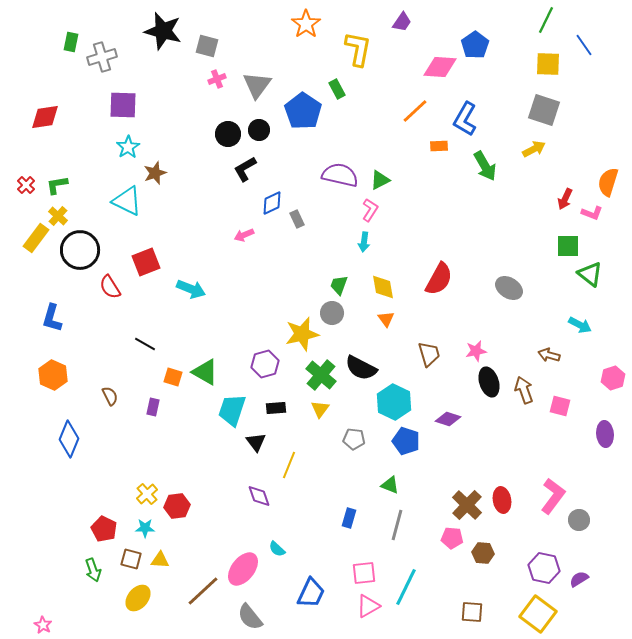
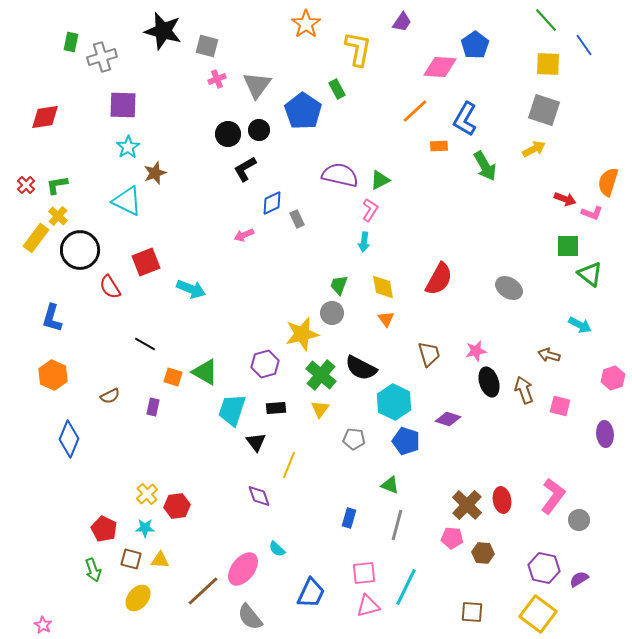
green line at (546, 20): rotated 68 degrees counterclockwise
red arrow at (565, 199): rotated 95 degrees counterclockwise
brown semicircle at (110, 396): rotated 90 degrees clockwise
pink triangle at (368, 606): rotated 15 degrees clockwise
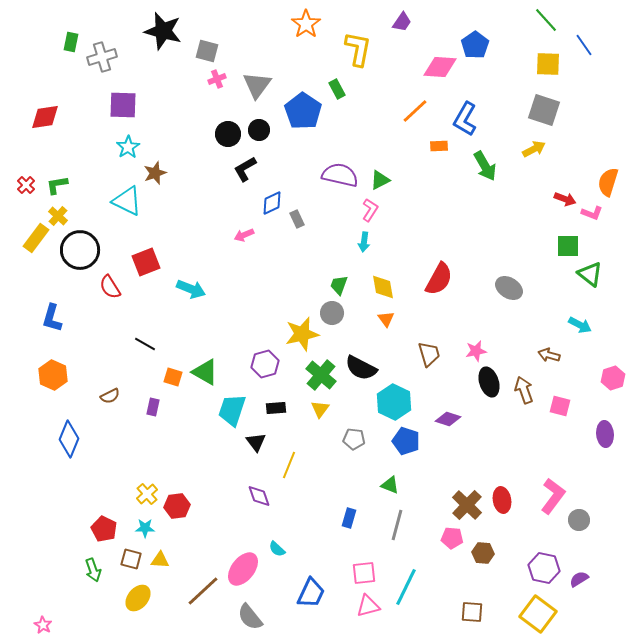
gray square at (207, 46): moved 5 px down
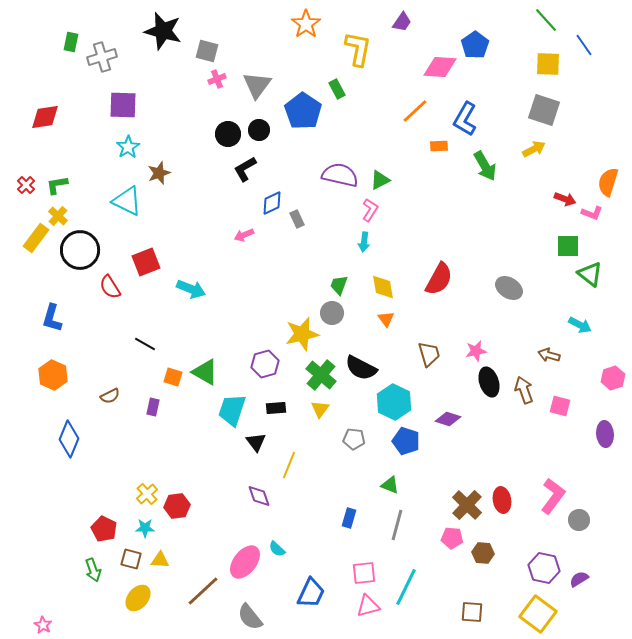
brown star at (155, 173): moved 4 px right
pink ellipse at (243, 569): moved 2 px right, 7 px up
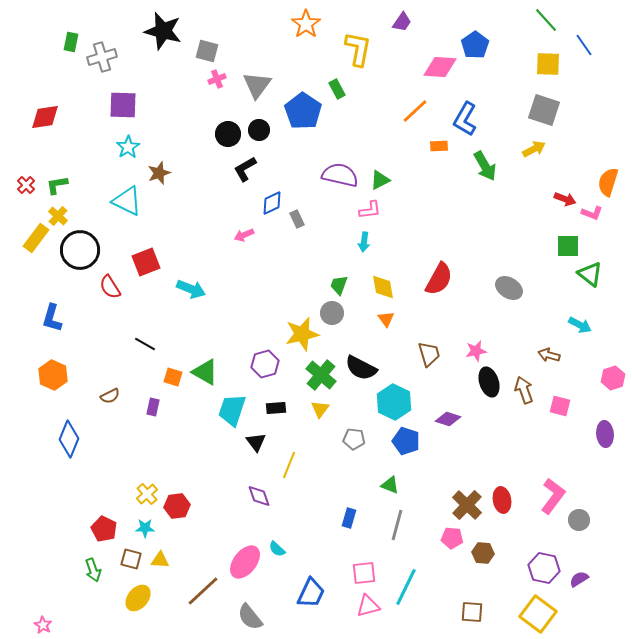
pink L-shape at (370, 210): rotated 50 degrees clockwise
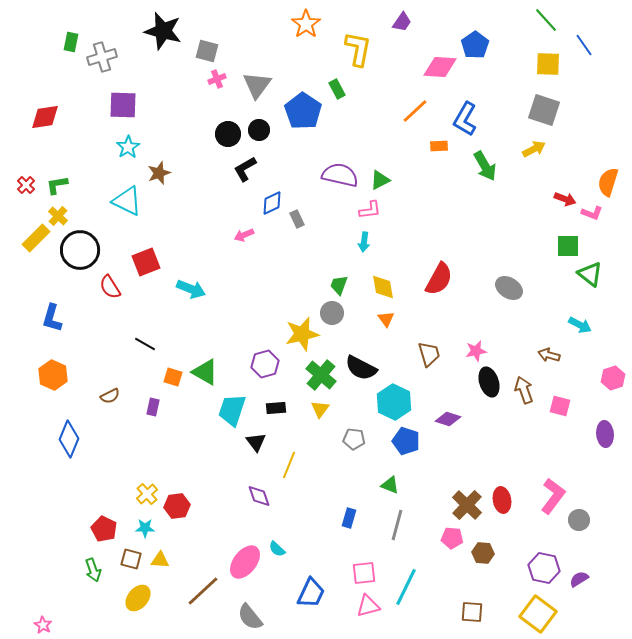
yellow rectangle at (36, 238): rotated 8 degrees clockwise
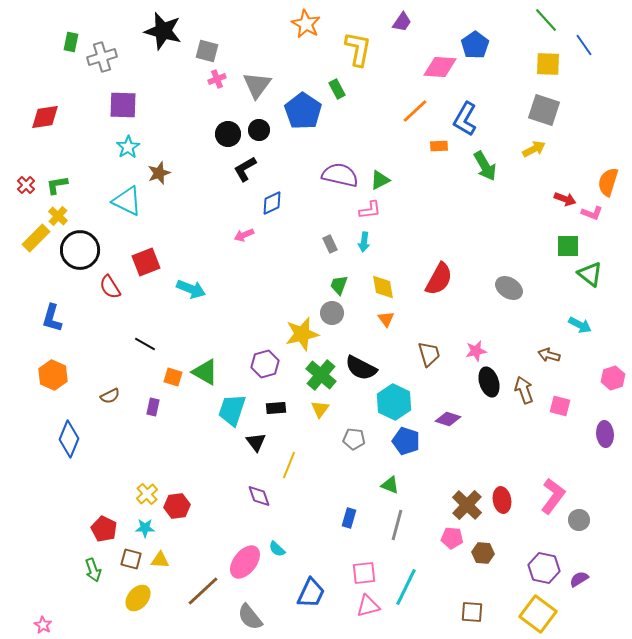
orange star at (306, 24): rotated 8 degrees counterclockwise
gray rectangle at (297, 219): moved 33 px right, 25 px down
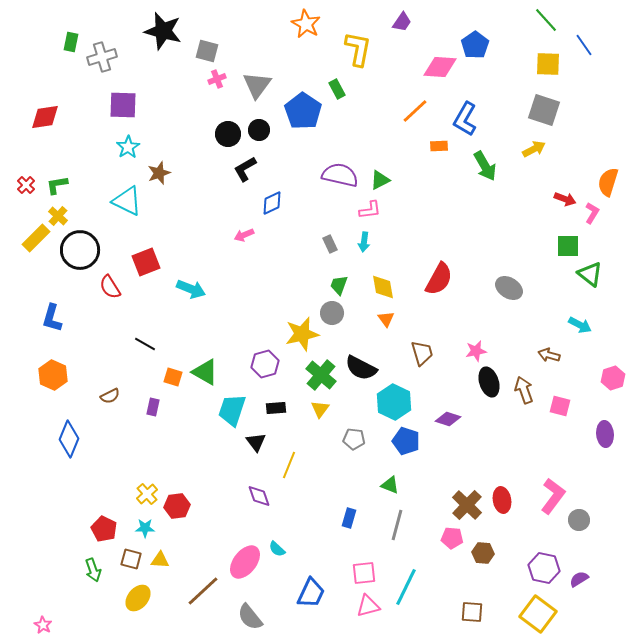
pink L-shape at (592, 213): rotated 80 degrees counterclockwise
brown trapezoid at (429, 354): moved 7 px left, 1 px up
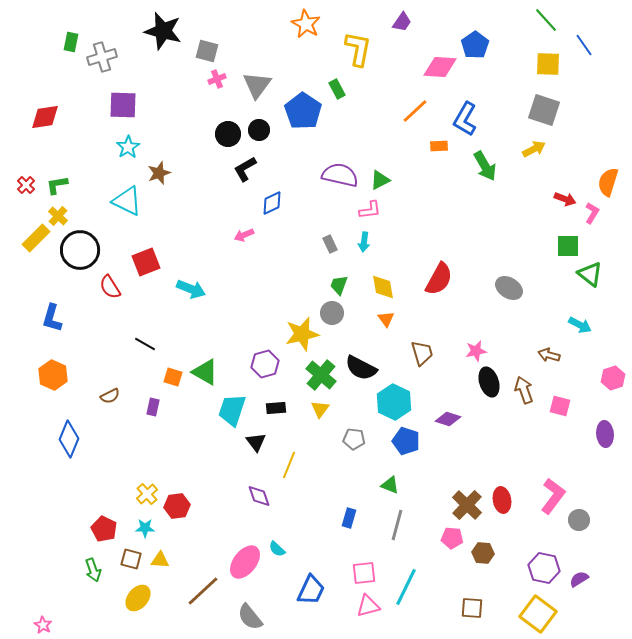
blue trapezoid at (311, 593): moved 3 px up
brown square at (472, 612): moved 4 px up
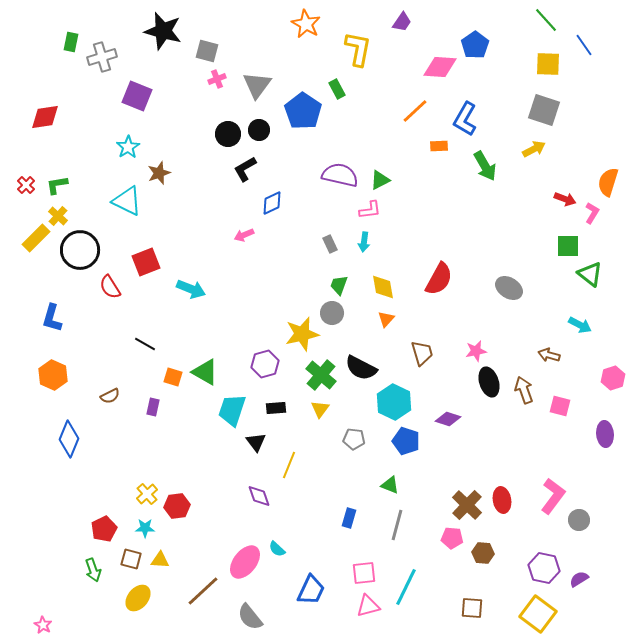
purple square at (123, 105): moved 14 px right, 9 px up; rotated 20 degrees clockwise
orange triangle at (386, 319): rotated 18 degrees clockwise
red pentagon at (104, 529): rotated 20 degrees clockwise
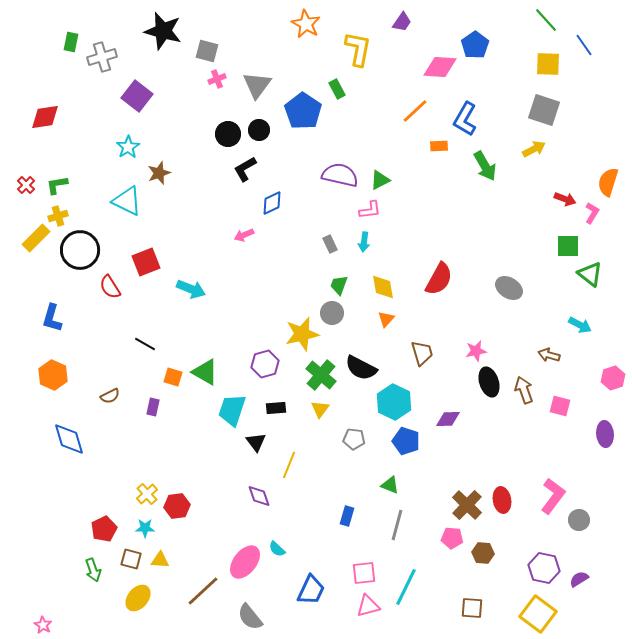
purple square at (137, 96): rotated 16 degrees clockwise
yellow cross at (58, 216): rotated 30 degrees clockwise
purple diamond at (448, 419): rotated 20 degrees counterclockwise
blue diamond at (69, 439): rotated 39 degrees counterclockwise
blue rectangle at (349, 518): moved 2 px left, 2 px up
